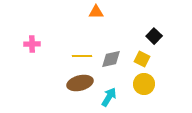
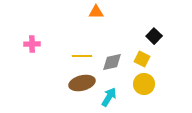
gray diamond: moved 1 px right, 3 px down
brown ellipse: moved 2 px right
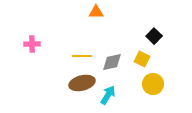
yellow circle: moved 9 px right
cyan arrow: moved 1 px left, 2 px up
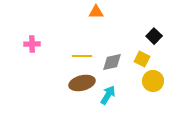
yellow circle: moved 3 px up
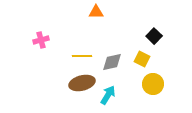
pink cross: moved 9 px right, 4 px up; rotated 14 degrees counterclockwise
yellow circle: moved 3 px down
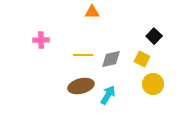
orange triangle: moved 4 px left
pink cross: rotated 14 degrees clockwise
yellow line: moved 1 px right, 1 px up
gray diamond: moved 1 px left, 3 px up
brown ellipse: moved 1 px left, 3 px down
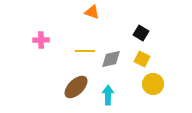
orange triangle: rotated 21 degrees clockwise
black square: moved 13 px left, 3 px up; rotated 14 degrees counterclockwise
yellow line: moved 2 px right, 4 px up
brown ellipse: moved 5 px left, 1 px down; rotated 30 degrees counterclockwise
cyan arrow: rotated 30 degrees counterclockwise
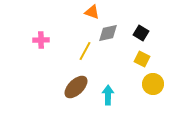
yellow line: rotated 60 degrees counterclockwise
gray diamond: moved 3 px left, 26 px up
